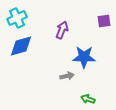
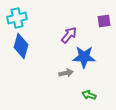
cyan cross: rotated 12 degrees clockwise
purple arrow: moved 7 px right, 5 px down; rotated 18 degrees clockwise
blue diamond: rotated 60 degrees counterclockwise
gray arrow: moved 1 px left, 3 px up
green arrow: moved 1 px right, 4 px up
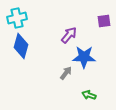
gray arrow: rotated 40 degrees counterclockwise
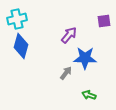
cyan cross: moved 1 px down
blue star: moved 1 px right, 1 px down
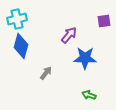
gray arrow: moved 20 px left
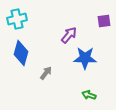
blue diamond: moved 7 px down
